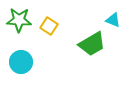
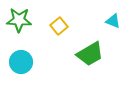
cyan triangle: moved 1 px down
yellow square: moved 10 px right; rotated 18 degrees clockwise
green trapezoid: moved 2 px left, 10 px down
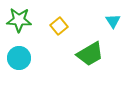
cyan triangle: rotated 35 degrees clockwise
cyan circle: moved 2 px left, 4 px up
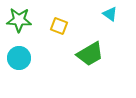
cyan triangle: moved 3 px left, 7 px up; rotated 21 degrees counterclockwise
yellow square: rotated 30 degrees counterclockwise
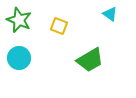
green star: rotated 20 degrees clockwise
green trapezoid: moved 6 px down
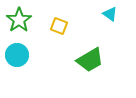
green star: rotated 15 degrees clockwise
cyan circle: moved 2 px left, 3 px up
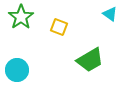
green star: moved 2 px right, 3 px up
yellow square: moved 1 px down
cyan circle: moved 15 px down
